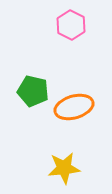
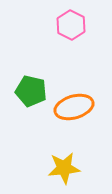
green pentagon: moved 2 px left
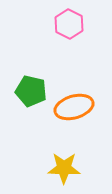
pink hexagon: moved 2 px left, 1 px up
yellow star: rotated 8 degrees clockwise
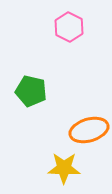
pink hexagon: moved 3 px down
orange ellipse: moved 15 px right, 23 px down
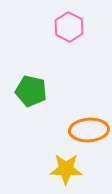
orange ellipse: rotated 12 degrees clockwise
yellow star: moved 2 px right, 1 px down
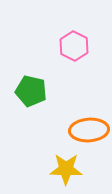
pink hexagon: moved 5 px right, 19 px down
